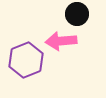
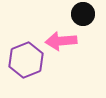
black circle: moved 6 px right
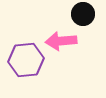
purple hexagon: rotated 16 degrees clockwise
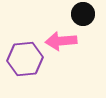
purple hexagon: moved 1 px left, 1 px up
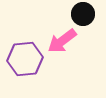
pink arrow: moved 1 px right; rotated 32 degrees counterclockwise
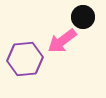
black circle: moved 3 px down
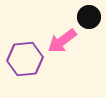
black circle: moved 6 px right
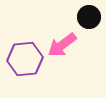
pink arrow: moved 4 px down
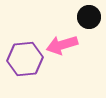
pink arrow: rotated 20 degrees clockwise
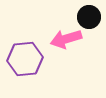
pink arrow: moved 4 px right, 6 px up
